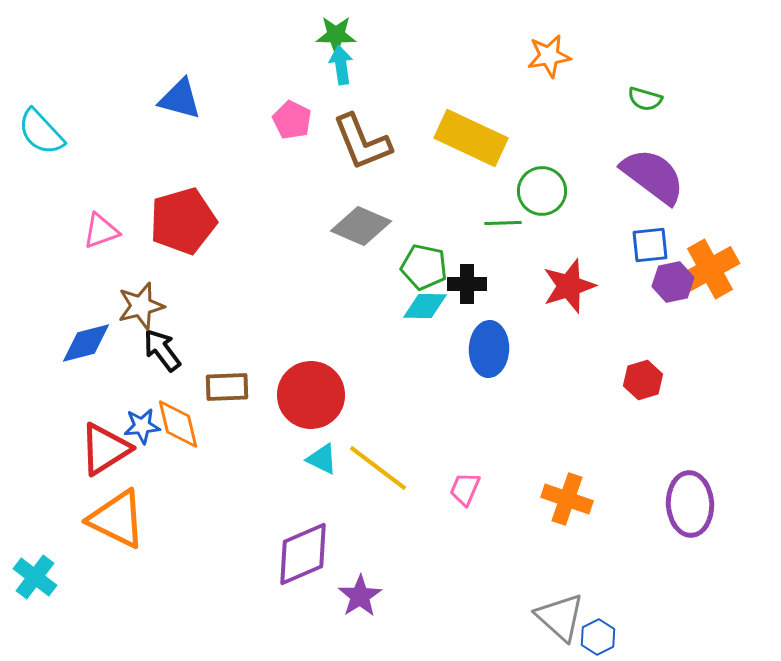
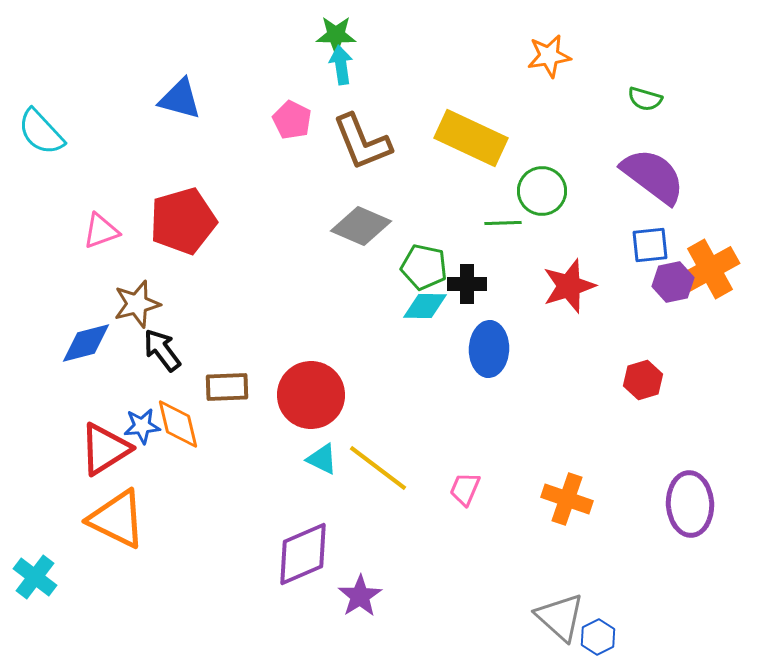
brown star at (141, 306): moved 4 px left, 2 px up
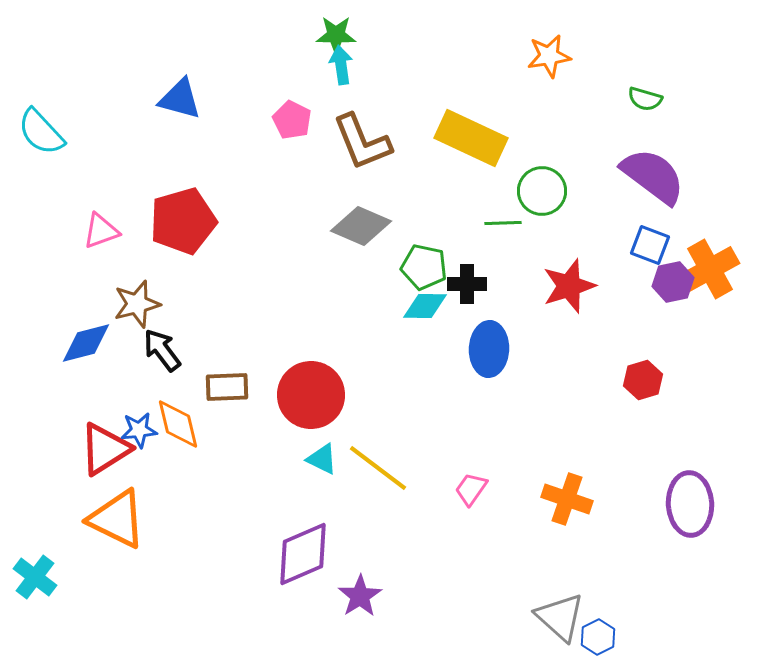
blue square at (650, 245): rotated 27 degrees clockwise
blue star at (142, 426): moved 3 px left, 4 px down
pink trapezoid at (465, 489): moved 6 px right; rotated 12 degrees clockwise
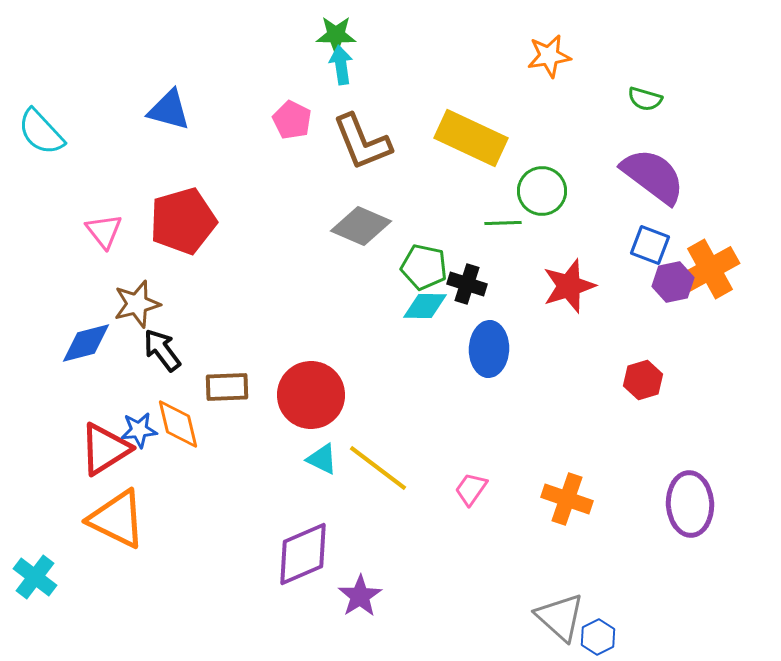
blue triangle at (180, 99): moved 11 px left, 11 px down
pink triangle at (101, 231): moved 3 px right; rotated 48 degrees counterclockwise
black cross at (467, 284): rotated 18 degrees clockwise
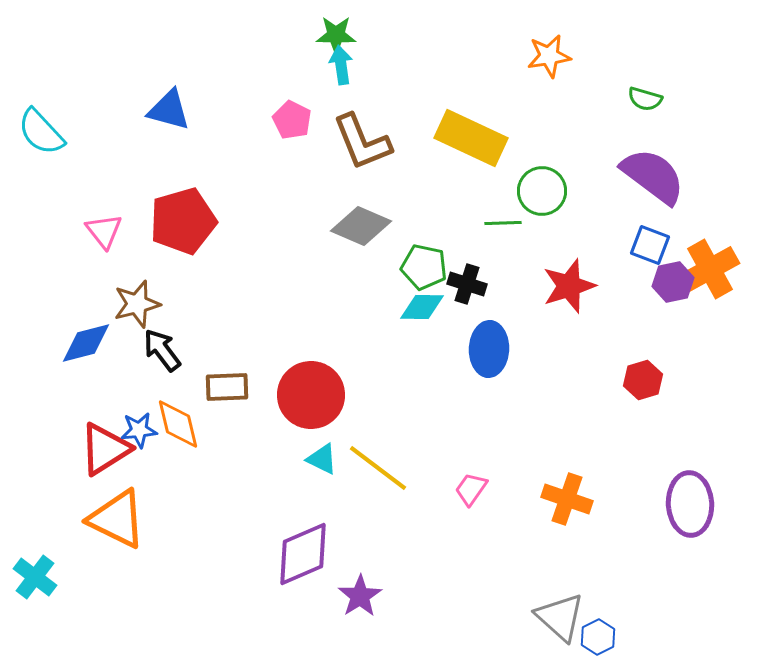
cyan diamond at (425, 306): moved 3 px left, 1 px down
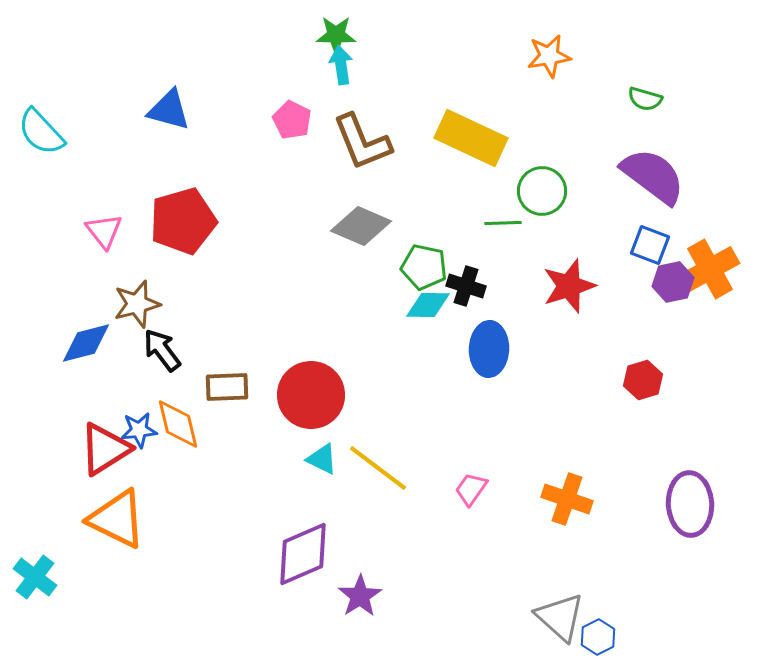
black cross at (467, 284): moved 1 px left, 2 px down
cyan diamond at (422, 307): moved 6 px right, 2 px up
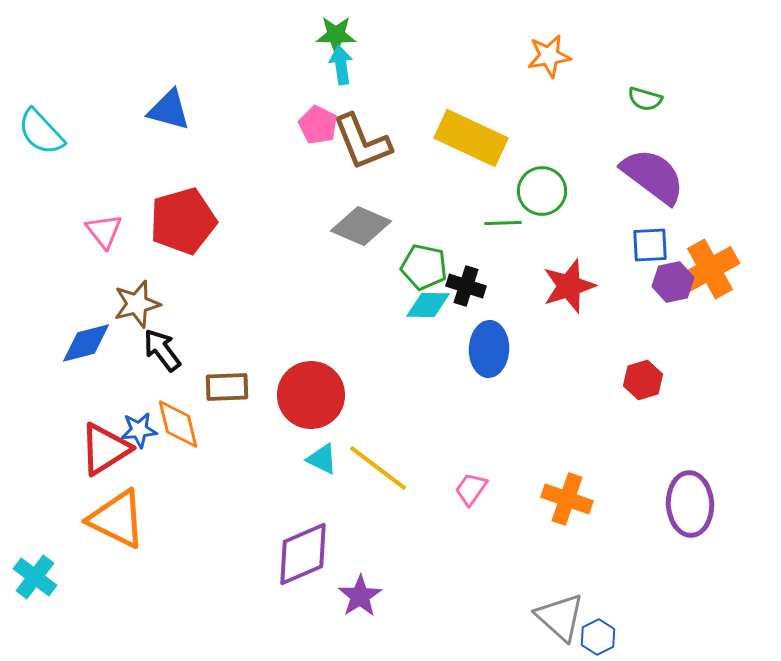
pink pentagon at (292, 120): moved 26 px right, 5 px down
blue square at (650, 245): rotated 24 degrees counterclockwise
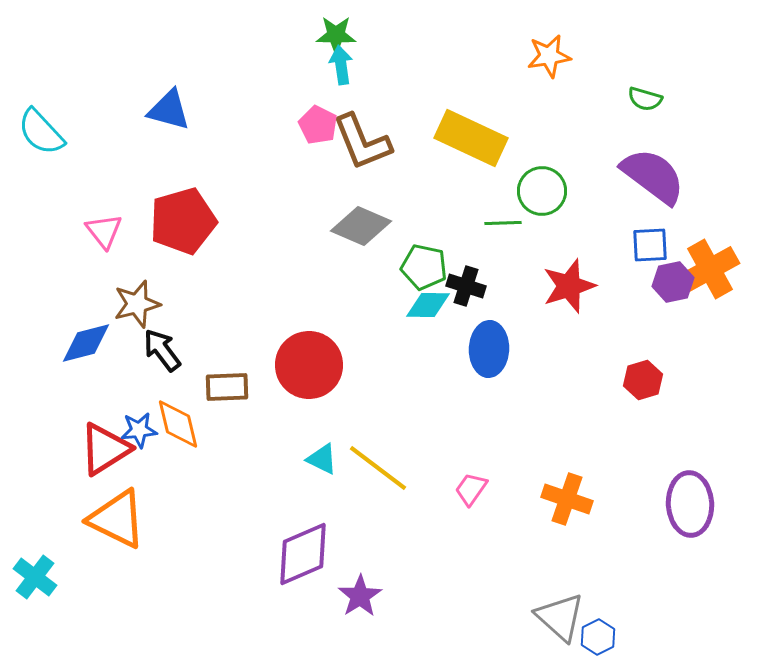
red circle at (311, 395): moved 2 px left, 30 px up
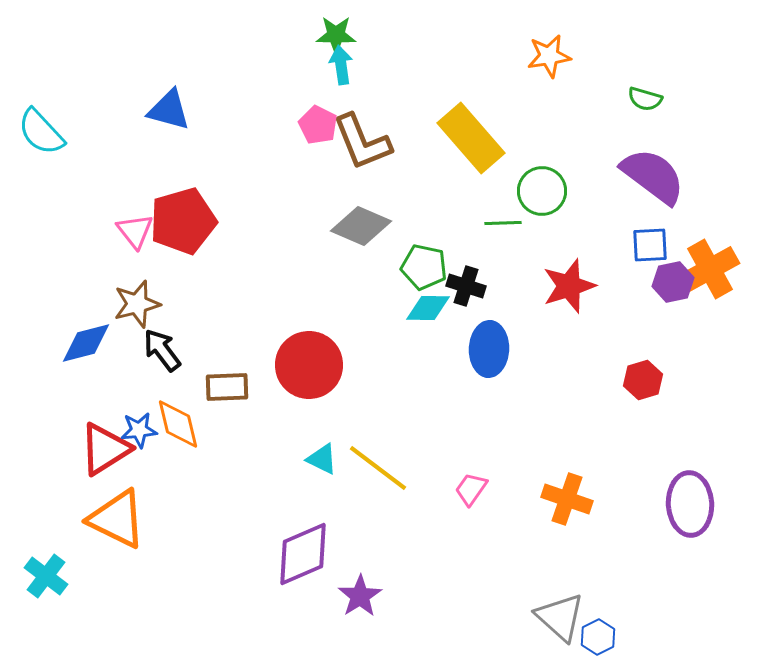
yellow rectangle at (471, 138): rotated 24 degrees clockwise
pink triangle at (104, 231): moved 31 px right
cyan diamond at (428, 305): moved 3 px down
cyan cross at (35, 577): moved 11 px right, 1 px up
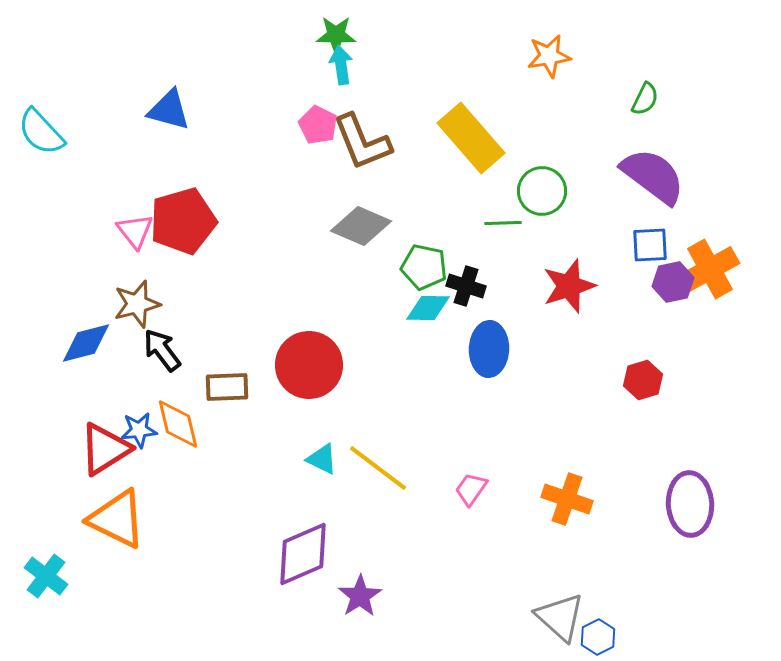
green semicircle at (645, 99): rotated 80 degrees counterclockwise
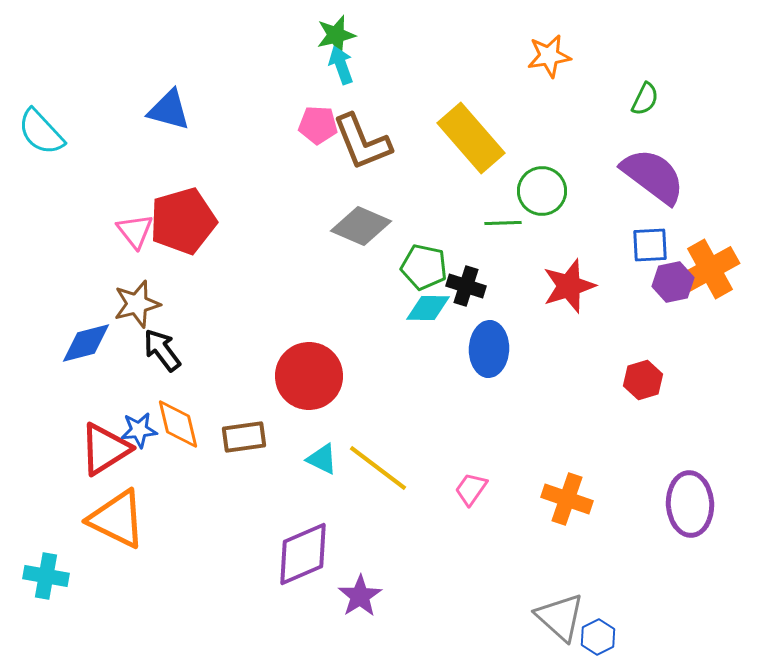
green star at (336, 35): rotated 15 degrees counterclockwise
cyan arrow at (341, 65): rotated 12 degrees counterclockwise
pink pentagon at (318, 125): rotated 24 degrees counterclockwise
red circle at (309, 365): moved 11 px down
brown rectangle at (227, 387): moved 17 px right, 50 px down; rotated 6 degrees counterclockwise
cyan cross at (46, 576): rotated 27 degrees counterclockwise
